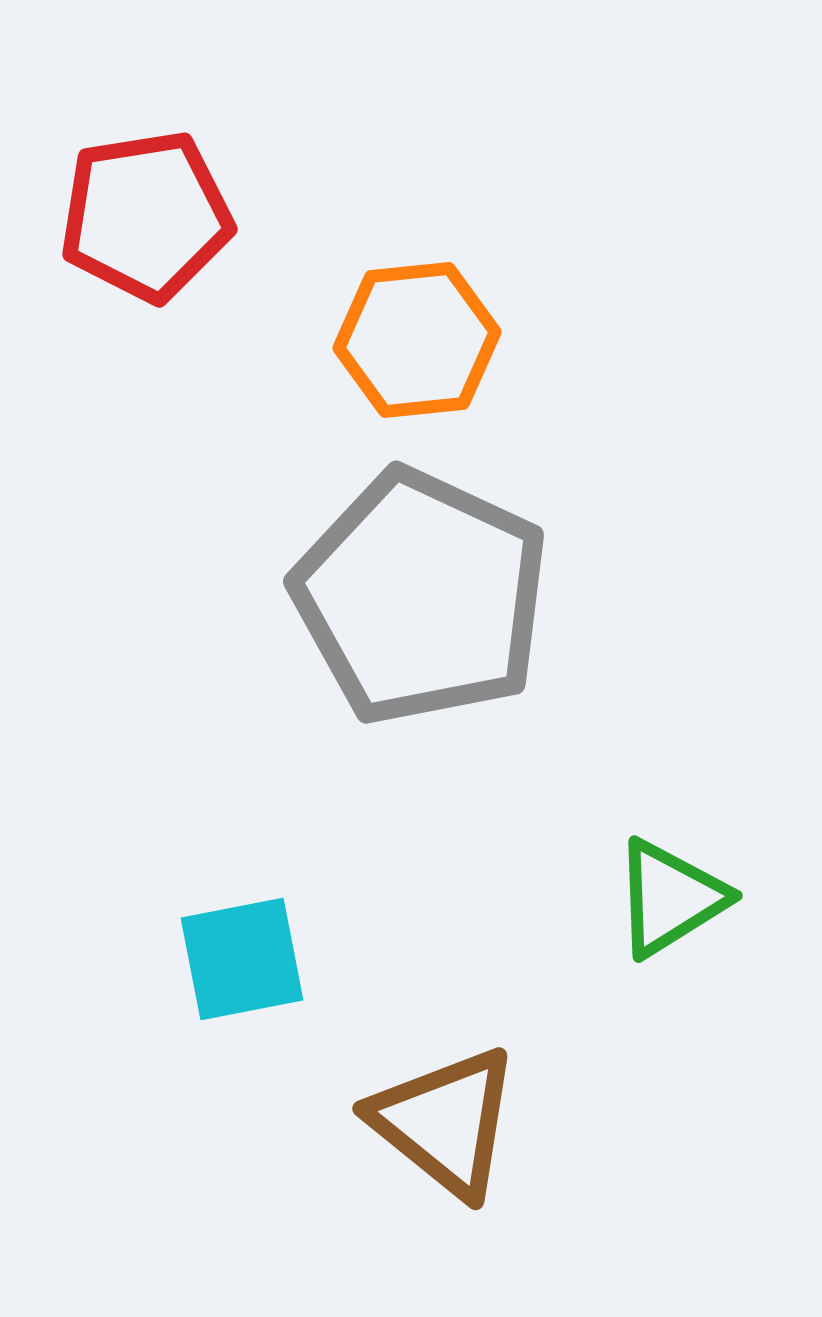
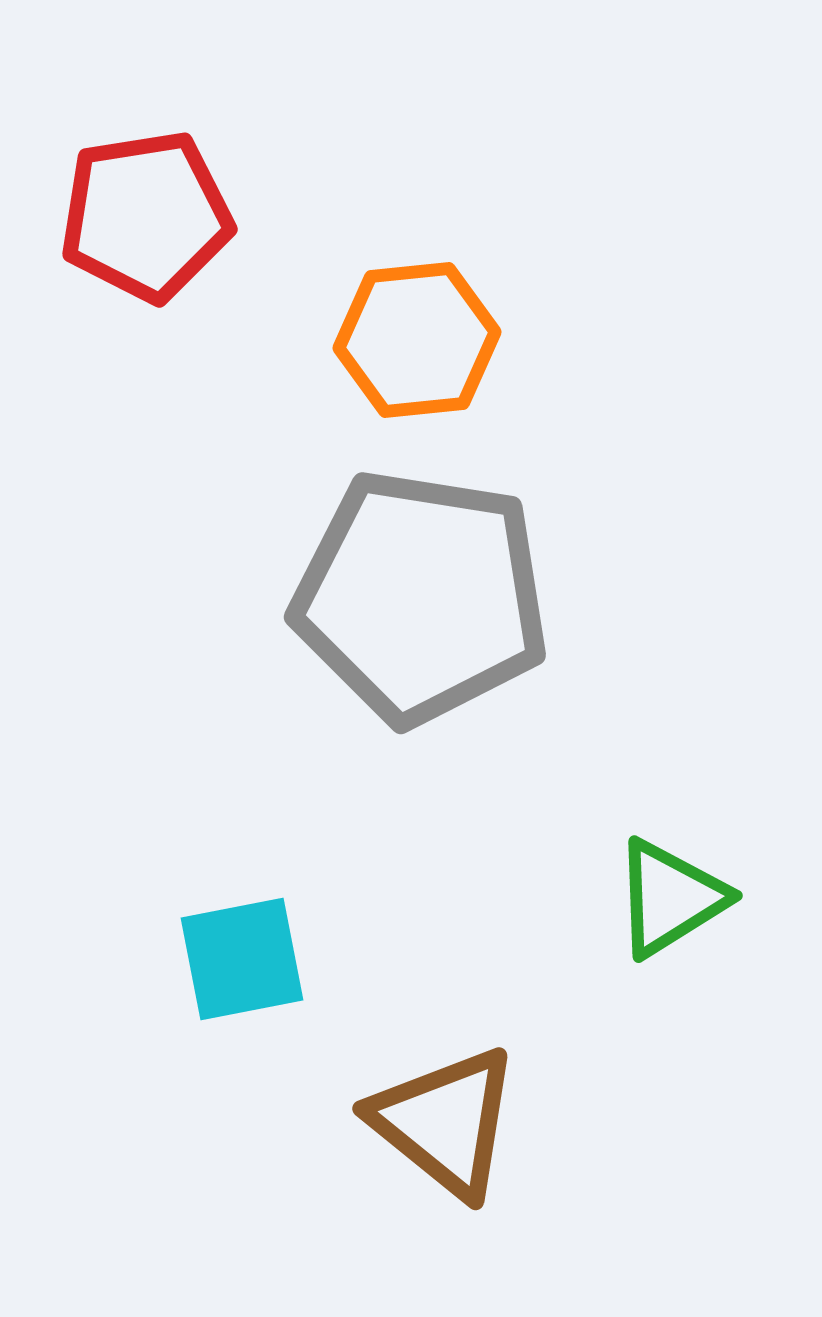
gray pentagon: rotated 16 degrees counterclockwise
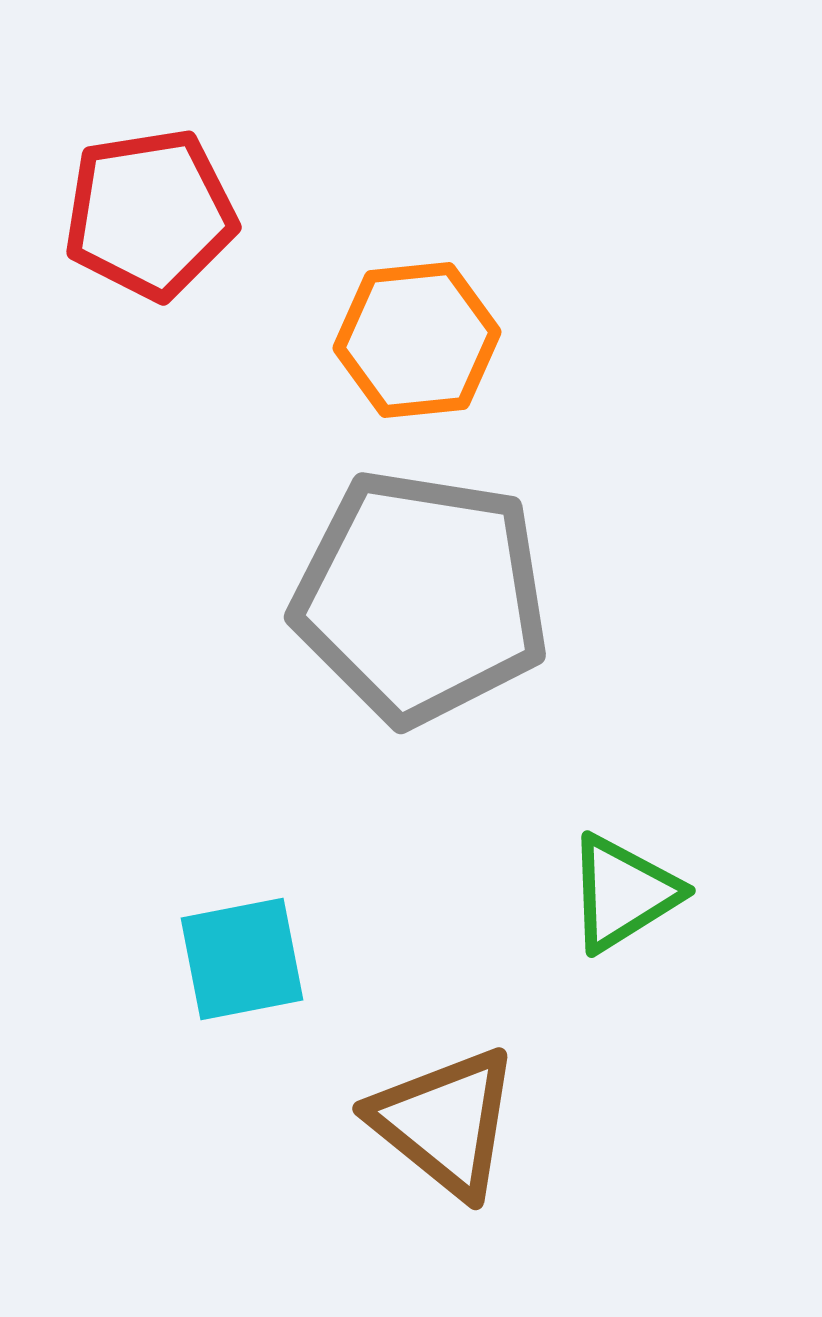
red pentagon: moved 4 px right, 2 px up
green triangle: moved 47 px left, 5 px up
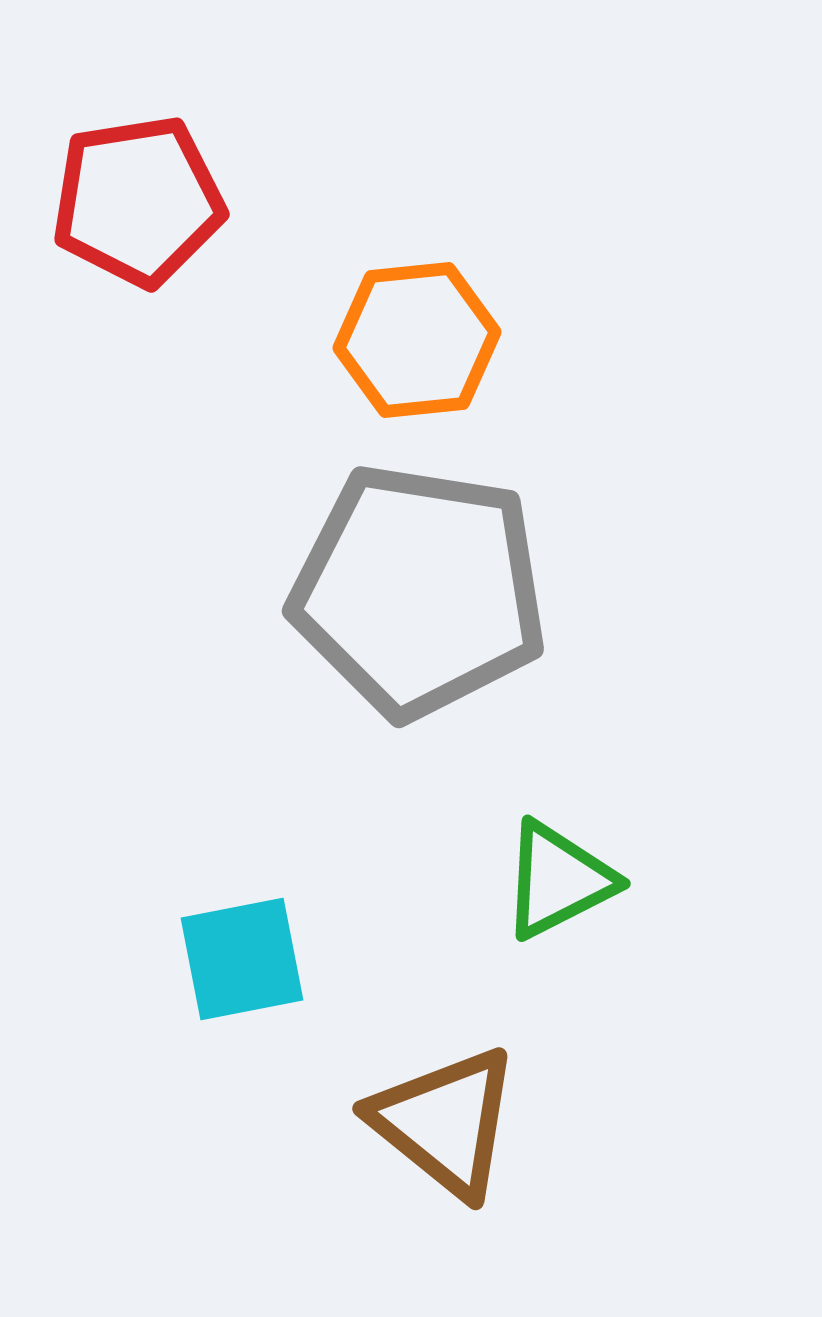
red pentagon: moved 12 px left, 13 px up
gray pentagon: moved 2 px left, 6 px up
green triangle: moved 65 px left, 13 px up; rotated 5 degrees clockwise
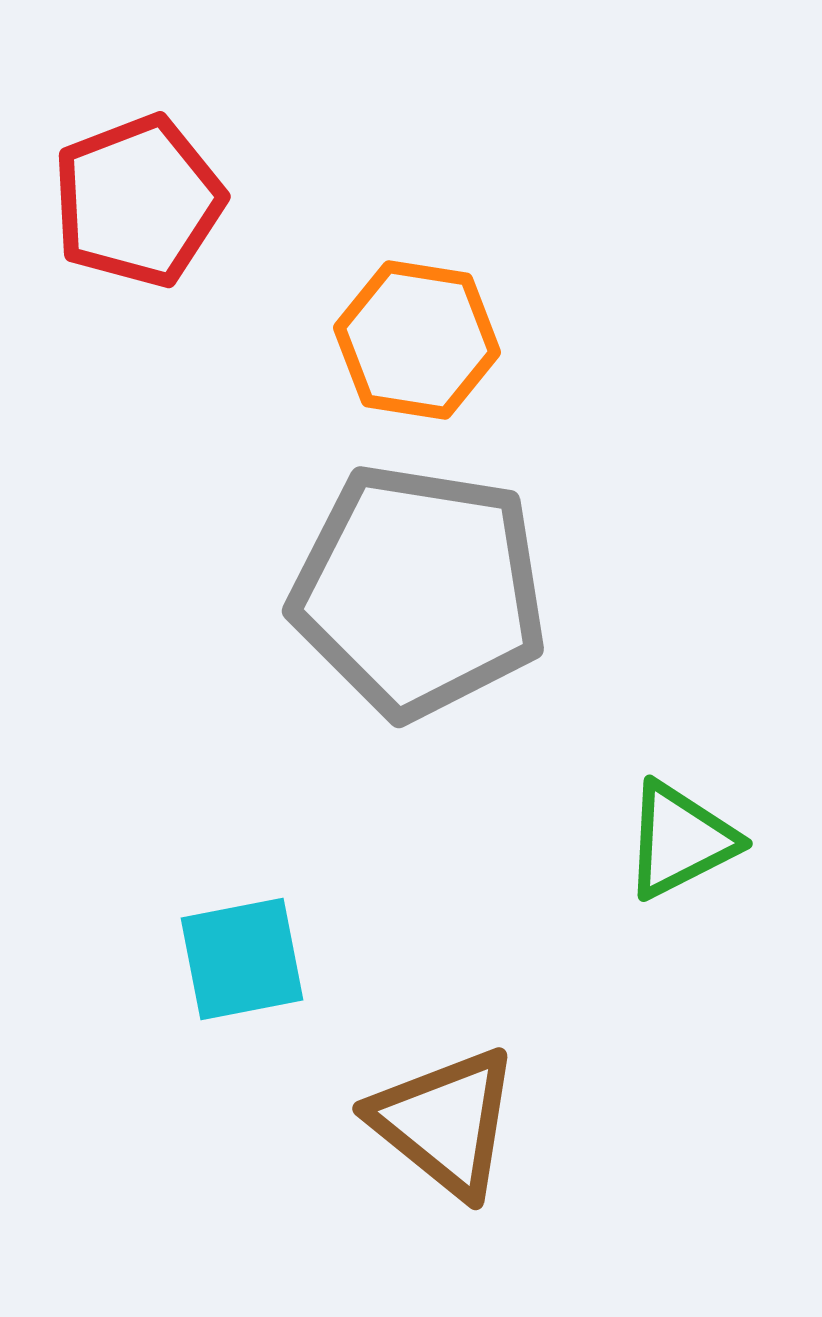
red pentagon: rotated 12 degrees counterclockwise
orange hexagon: rotated 15 degrees clockwise
green triangle: moved 122 px right, 40 px up
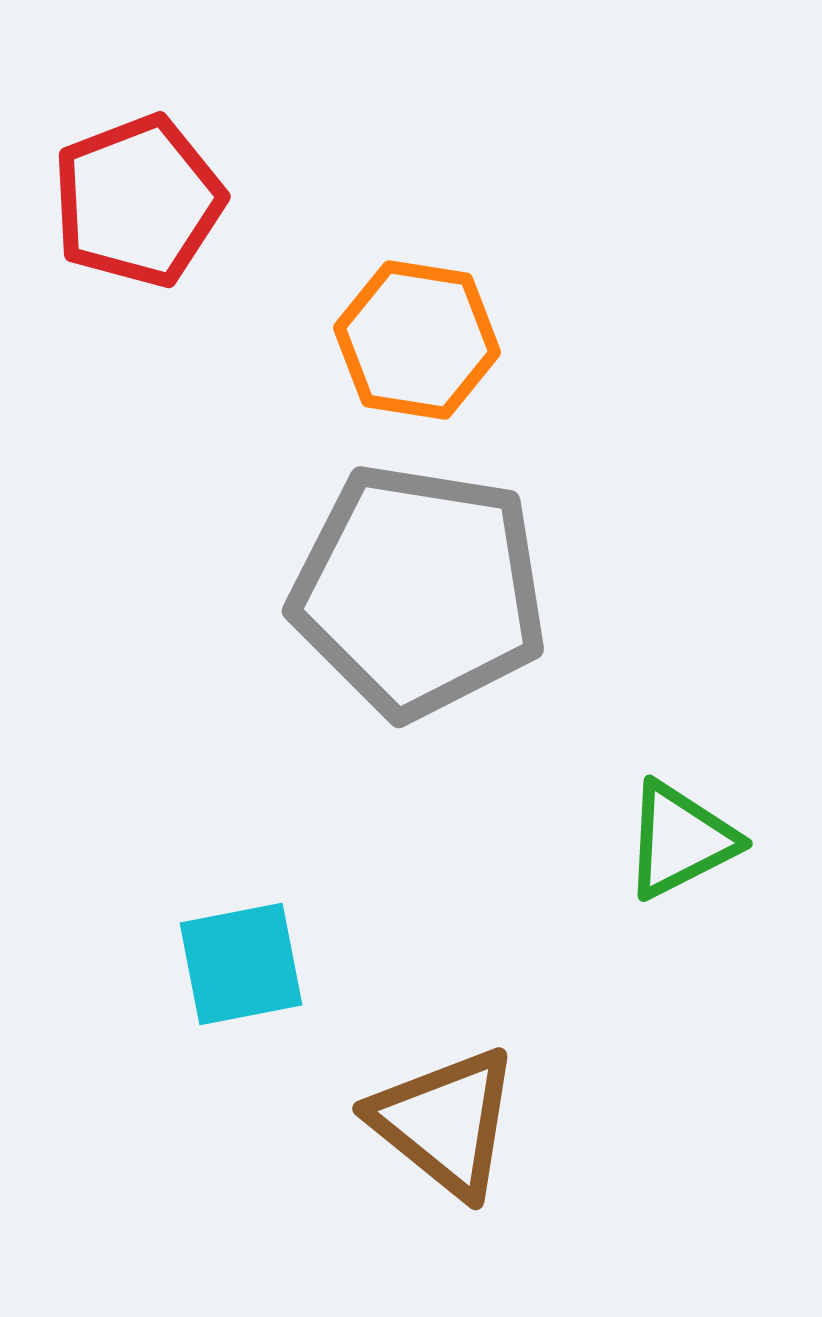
cyan square: moved 1 px left, 5 px down
